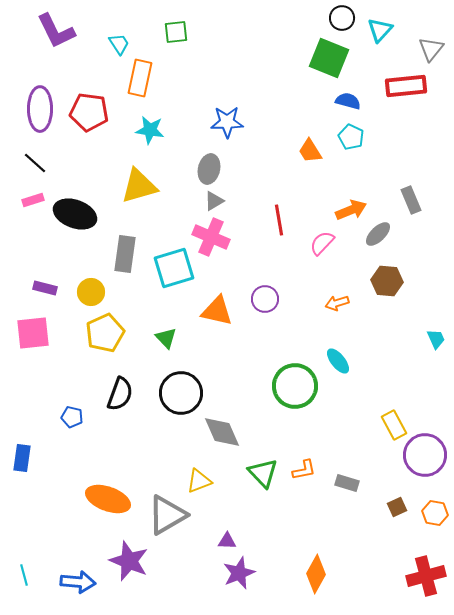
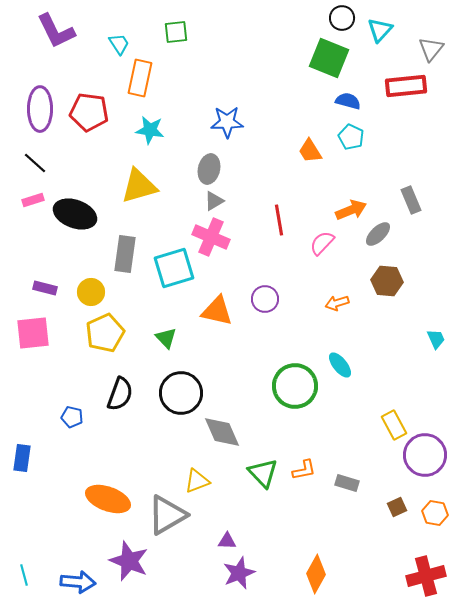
cyan ellipse at (338, 361): moved 2 px right, 4 px down
yellow triangle at (199, 481): moved 2 px left
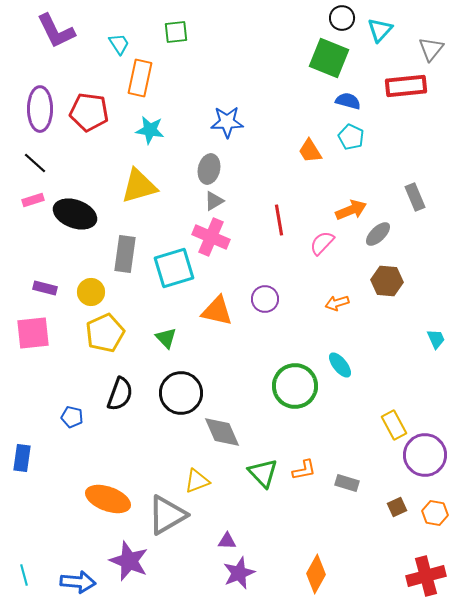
gray rectangle at (411, 200): moved 4 px right, 3 px up
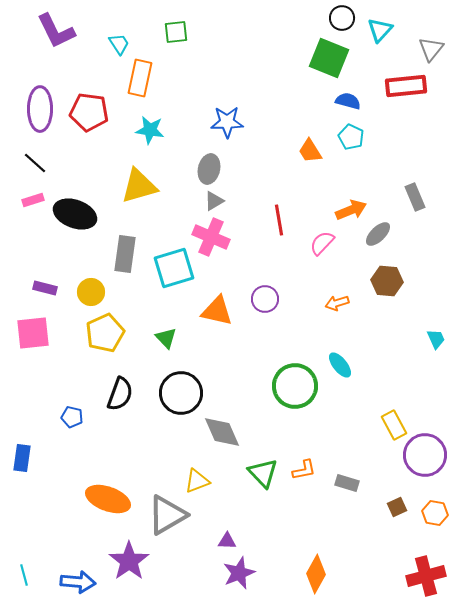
purple star at (129, 561): rotated 15 degrees clockwise
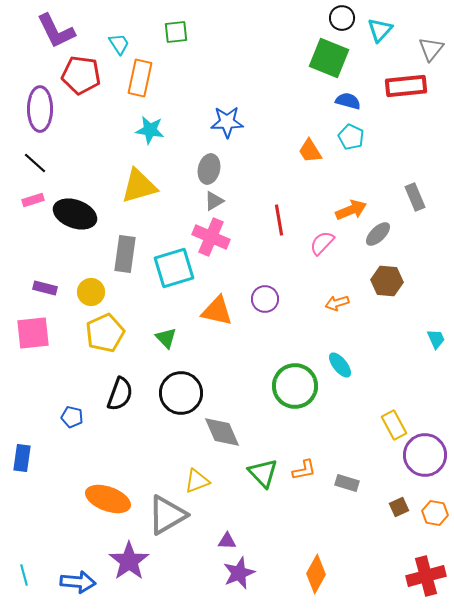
red pentagon at (89, 112): moved 8 px left, 37 px up
brown square at (397, 507): moved 2 px right
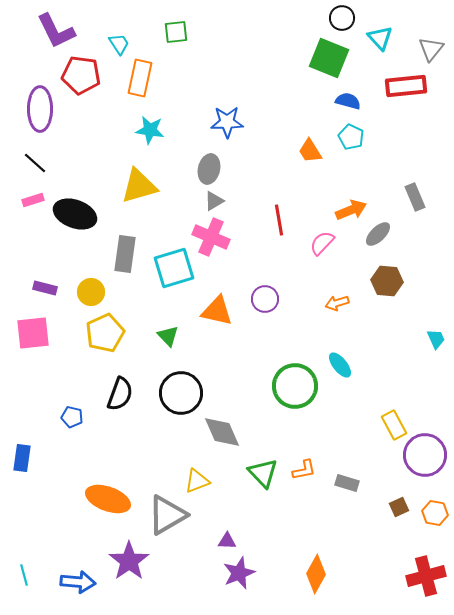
cyan triangle at (380, 30): moved 8 px down; rotated 24 degrees counterclockwise
green triangle at (166, 338): moved 2 px right, 2 px up
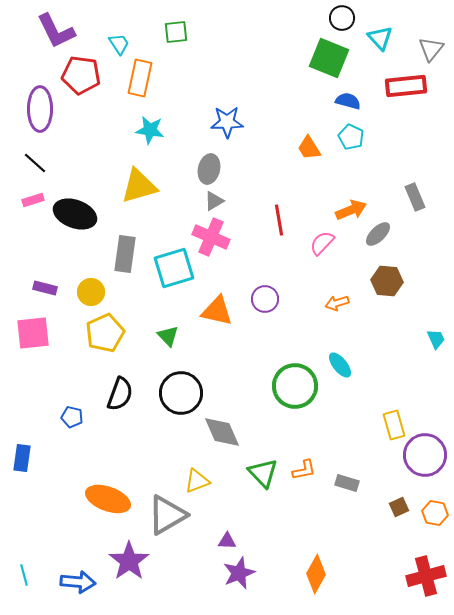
orange trapezoid at (310, 151): moved 1 px left, 3 px up
yellow rectangle at (394, 425): rotated 12 degrees clockwise
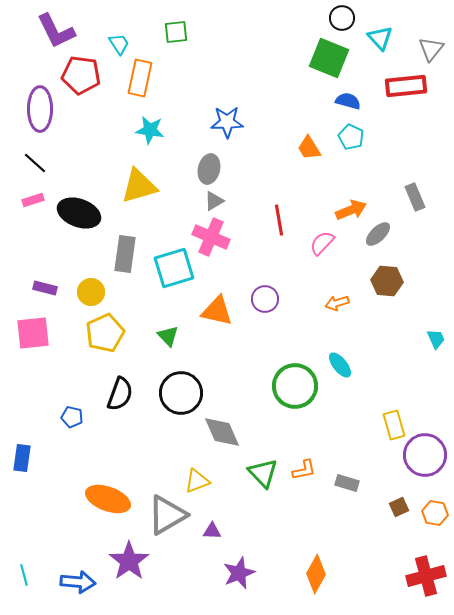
black ellipse at (75, 214): moved 4 px right, 1 px up
purple triangle at (227, 541): moved 15 px left, 10 px up
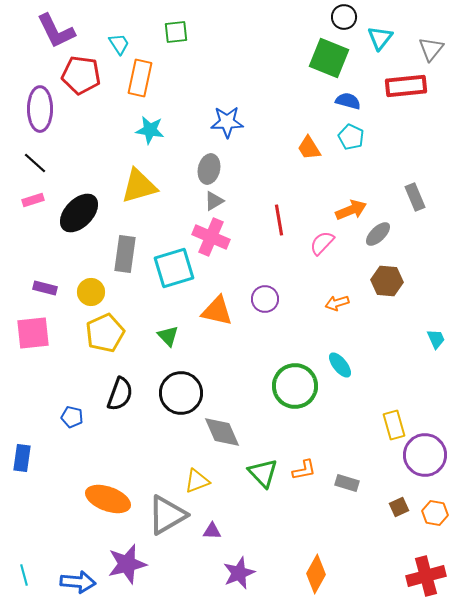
black circle at (342, 18): moved 2 px right, 1 px up
cyan triangle at (380, 38): rotated 20 degrees clockwise
black ellipse at (79, 213): rotated 66 degrees counterclockwise
purple star at (129, 561): moved 2 px left, 3 px down; rotated 21 degrees clockwise
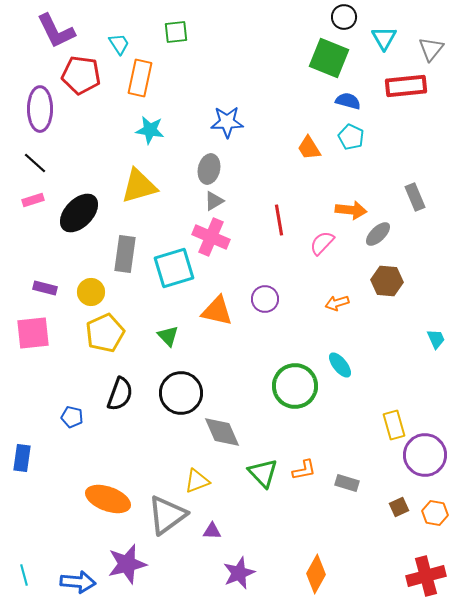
cyan triangle at (380, 38): moved 4 px right; rotated 8 degrees counterclockwise
orange arrow at (351, 210): rotated 28 degrees clockwise
gray triangle at (167, 515): rotated 6 degrees counterclockwise
